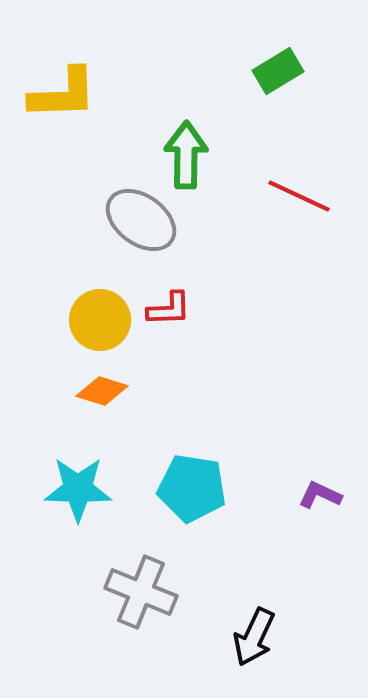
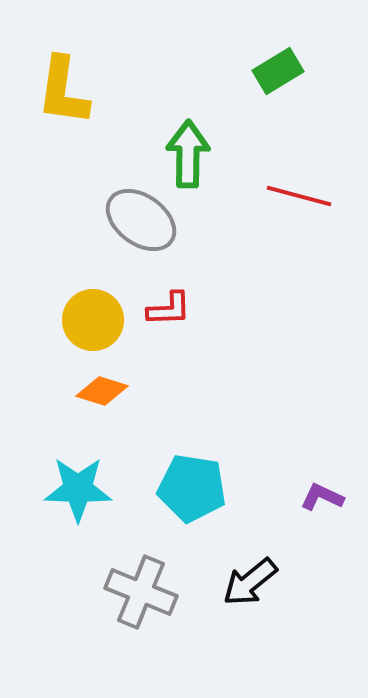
yellow L-shape: moved 3 px up; rotated 100 degrees clockwise
green arrow: moved 2 px right, 1 px up
red line: rotated 10 degrees counterclockwise
yellow circle: moved 7 px left
purple L-shape: moved 2 px right, 2 px down
black arrow: moved 4 px left, 55 px up; rotated 26 degrees clockwise
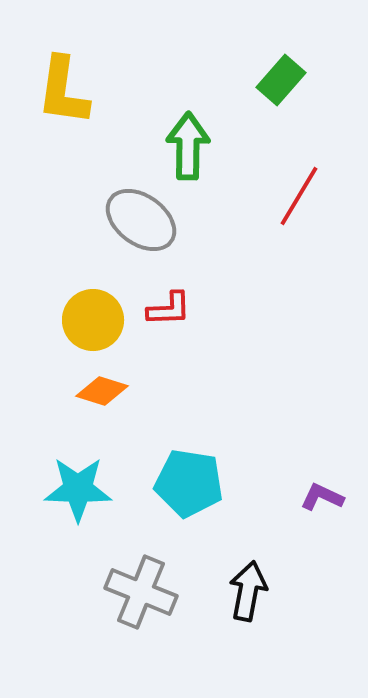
green rectangle: moved 3 px right, 9 px down; rotated 18 degrees counterclockwise
green arrow: moved 8 px up
red line: rotated 74 degrees counterclockwise
cyan pentagon: moved 3 px left, 5 px up
black arrow: moved 2 px left, 9 px down; rotated 140 degrees clockwise
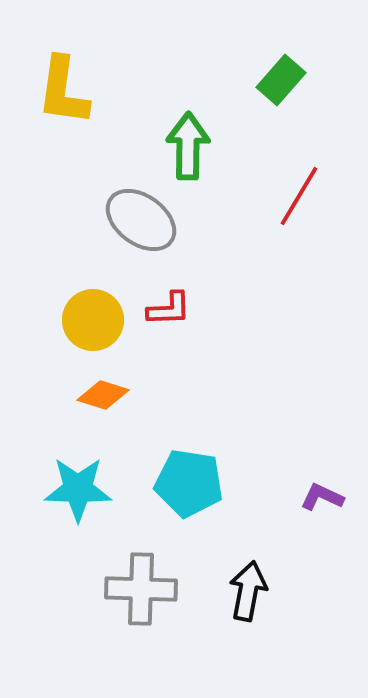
orange diamond: moved 1 px right, 4 px down
gray cross: moved 3 px up; rotated 20 degrees counterclockwise
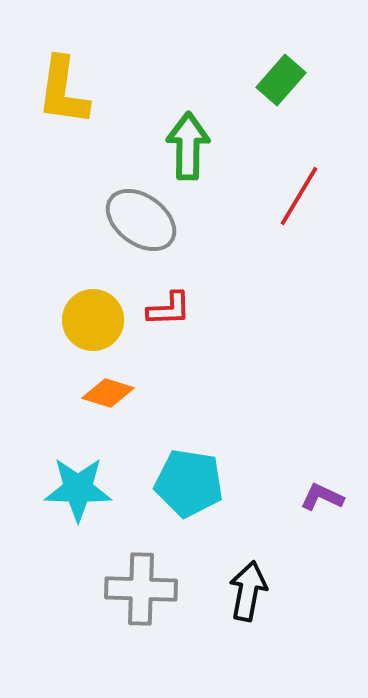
orange diamond: moved 5 px right, 2 px up
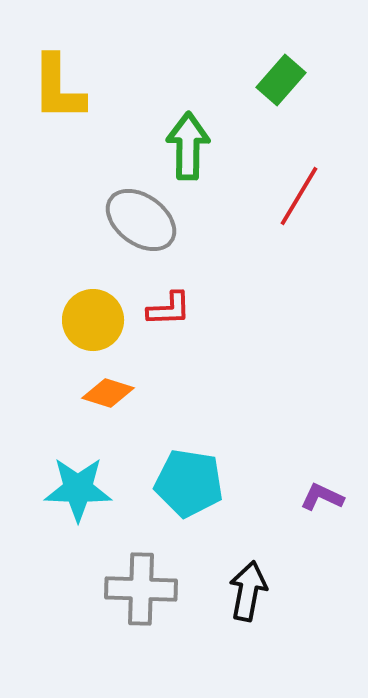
yellow L-shape: moved 5 px left, 3 px up; rotated 8 degrees counterclockwise
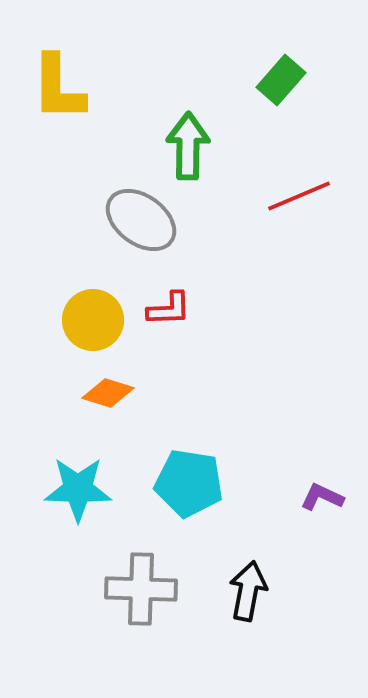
red line: rotated 36 degrees clockwise
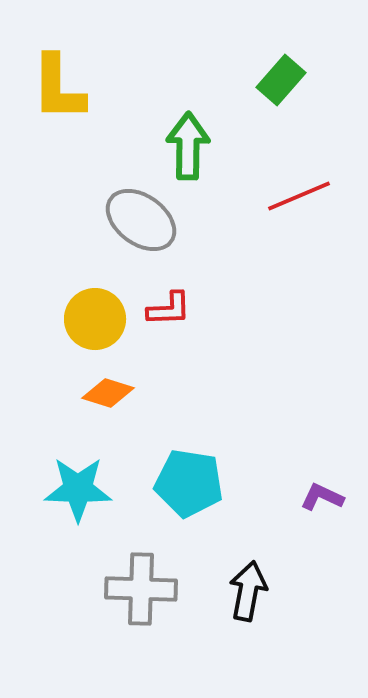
yellow circle: moved 2 px right, 1 px up
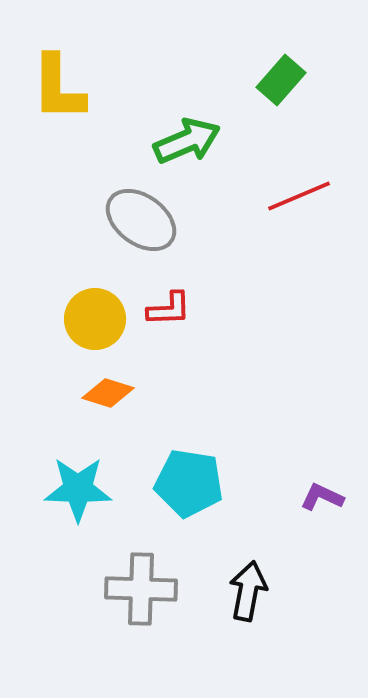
green arrow: moved 1 px left, 5 px up; rotated 66 degrees clockwise
